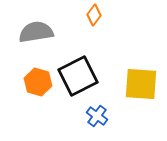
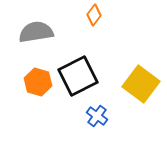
yellow square: rotated 33 degrees clockwise
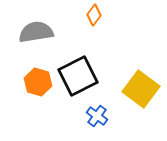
yellow square: moved 5 px down
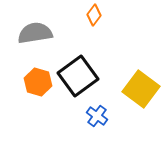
gray semicircle: moved 1 px left, 1 px down
black square: rotated 9 degrees counterclockwise
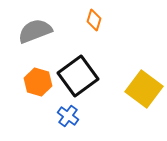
orange diamond: moved 5 px down; rotated 20 degrees counterclockwise
gray semicircle: moved 2 px up; rotated 12 degrees counterclockwise
yellow square: moved 3 px right
blue cross: moved 29 px left
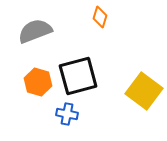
orange diamond: moved 6 px right, 3 px up
black square: rotated 21 degrees clockwise
yellow square: moved 2 px down
blue cross: moved 1 px left, 2 px up; rotated 25 degrees counterclockwise
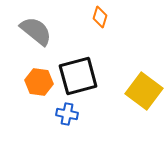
gray semicircle: moved 1 px right; rotated 60 degrees clockwise
orange hexagon: moved 1 px right; rotated 8 degrees counterclockwise
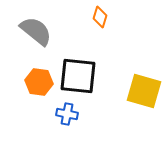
black square: rotated 21 degrees clockwise
yellow square: rotated 21 degrees counterclockwise
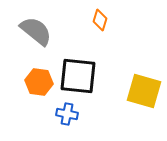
orange diamond: moved 3 px down
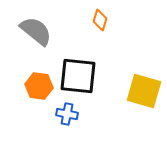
orange hexagon: moved 4 px down
